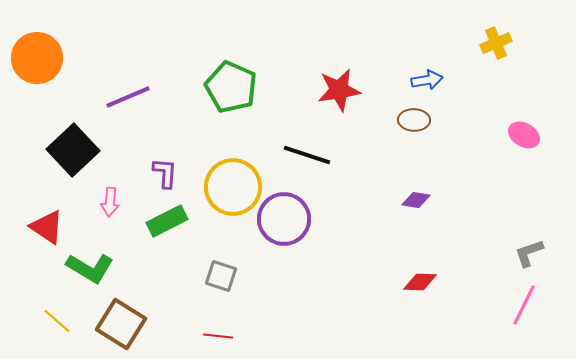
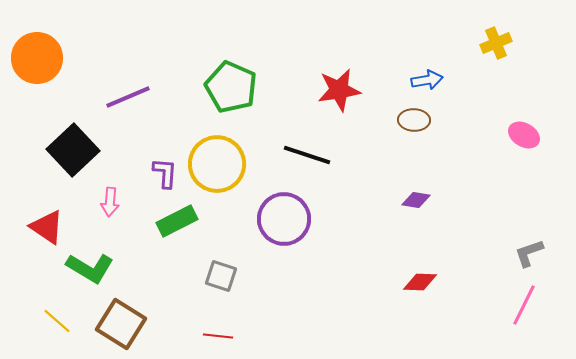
yellow circle: moved 16 px left, 23 px up
green rectangle: moved 10 px right
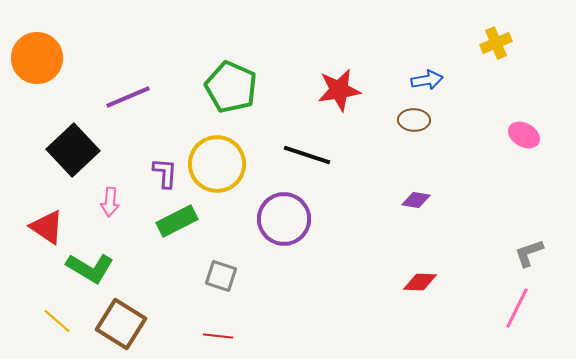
pink line: moved 7 px left, 3 px down
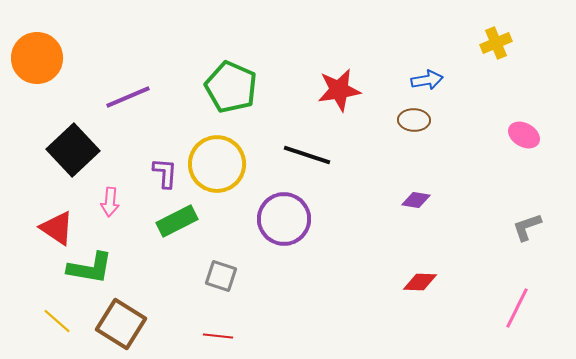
red triangle: moved 10 px right, 1 px down
gray L-shape: moved 2 px left, 26 px up
green L-shape: rotated 21 degrees counterclockwise
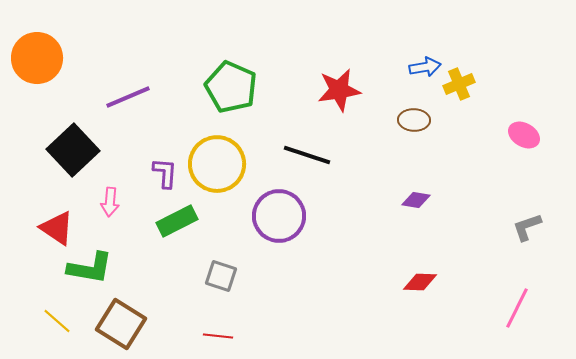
yellow cross: moved 37 px left, 41 px down
blue arrow: moved 2 px left, 13 px up
purple circle: moved 5 px left, 3 px up
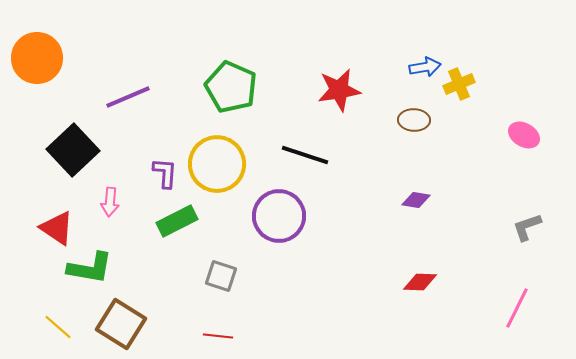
black line: moved 2 px left
yellow line: moved 1 px right, 6 px down
